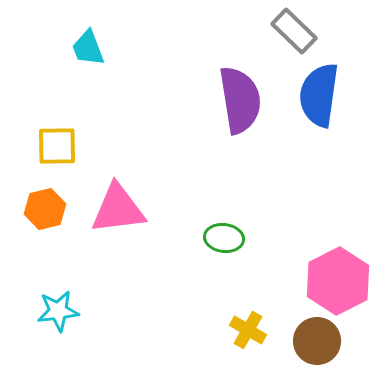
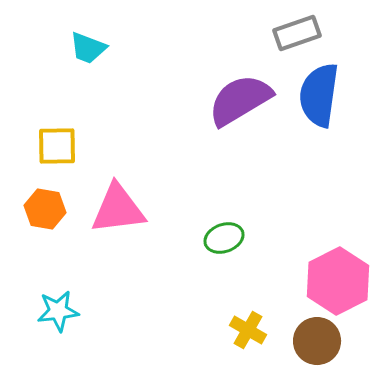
gray rectangle: moved 3 px right, 2 px down; rotated 63 degrees counterclockwise
cyan trapezoid: rotated 48 degrees counterclockwise
purple semicircle: rotated 112 degrees counterclockwise
orange hexagon: rotated 24 degrees clockwise
green ellipse: rotated 27 degrees counterclockwise
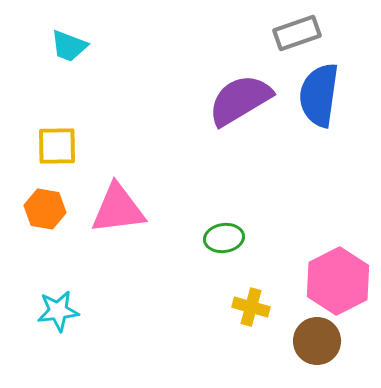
cyan trapezoid: moved 19 px left, 2 px up
green ellipse: rotated 12 degrees clockwise
yellow cross: moved 3 px right, 23 px up; rotated 15 degrees counterclockwise
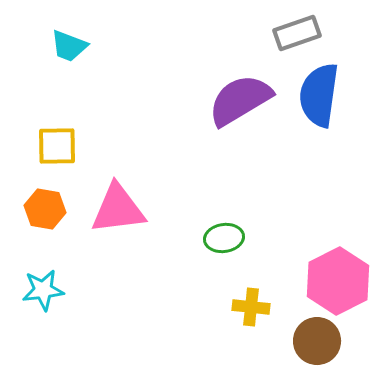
yellow cross: rotated 9 degrees counterclockwise
cyan star: moved 15 px left, 21 px up
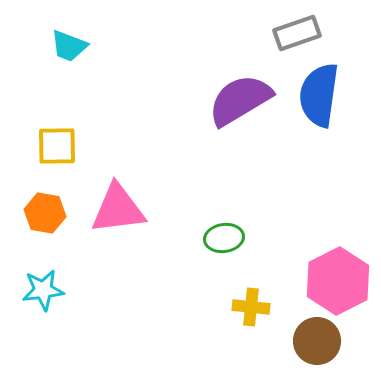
orange hexagon: moved 4 px down
